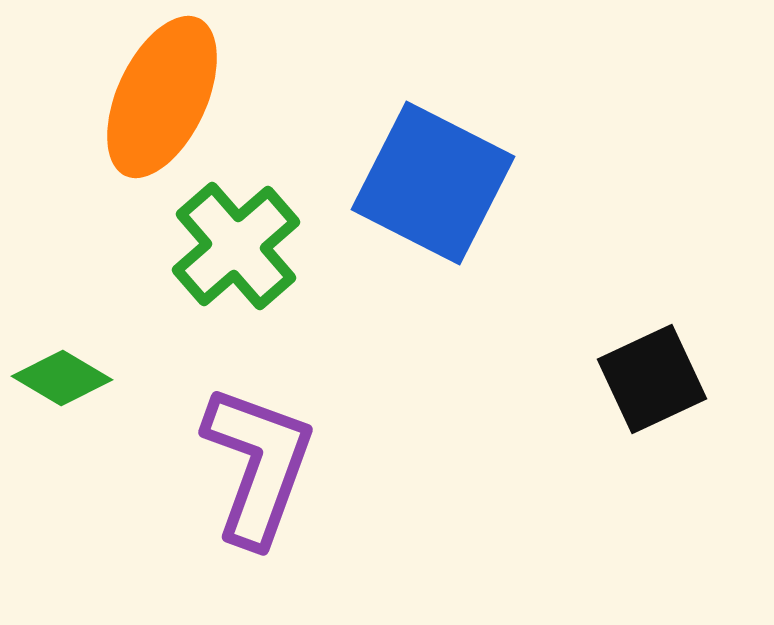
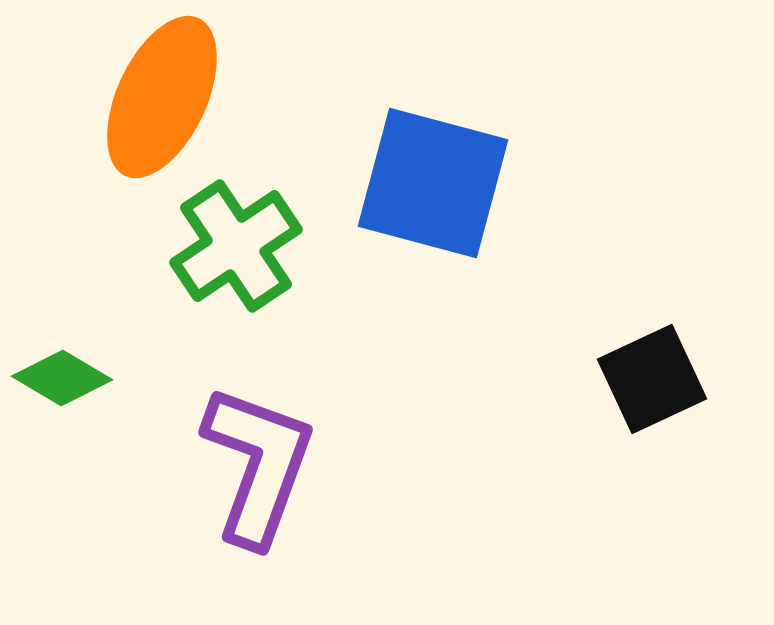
blue square: rotated 12 degrees counterclockwise
green cross: rotated 7 degrees clockwise
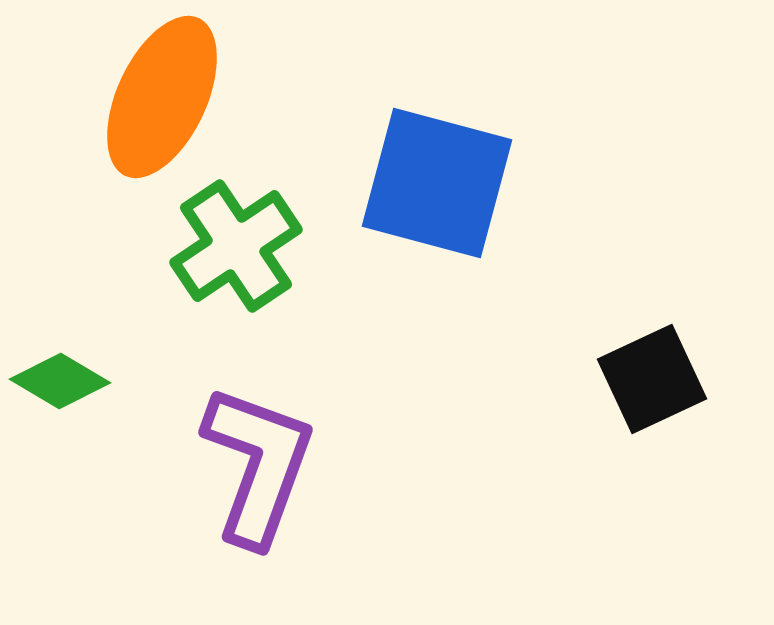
blue square: moved 4 px right
green diamond: moved 2 px left, 3 px down
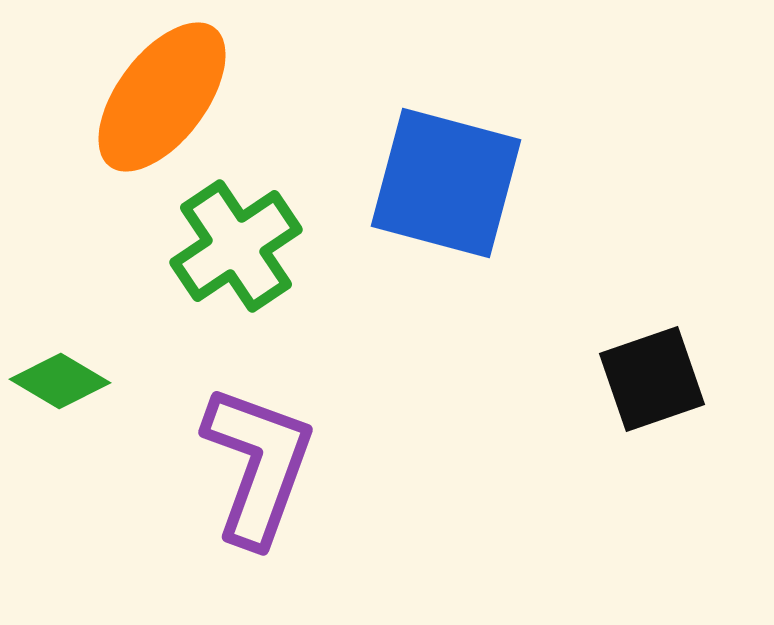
orange ellipse: rotated 12 degrees clockwise
blue square: moved 9 px right
black square: rotated 6 degrees clockwise
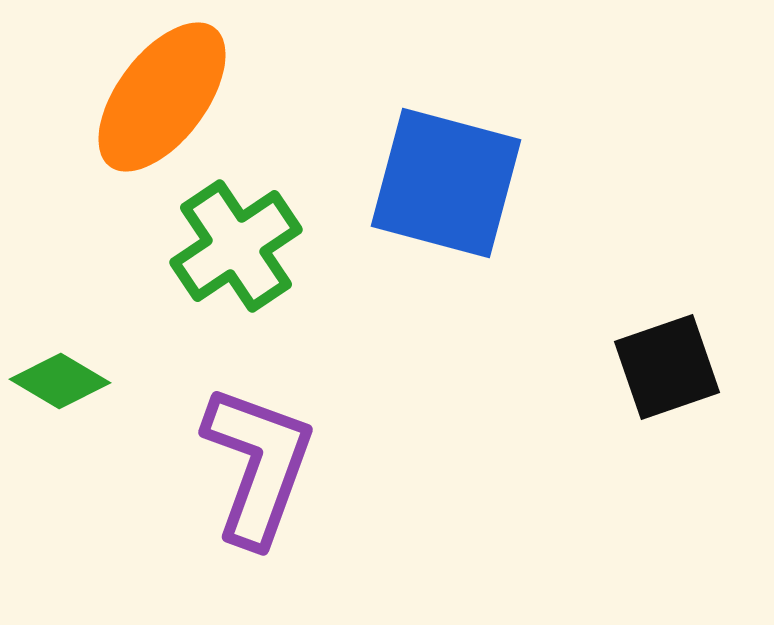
black square: moved 15 px right, 12 px up
